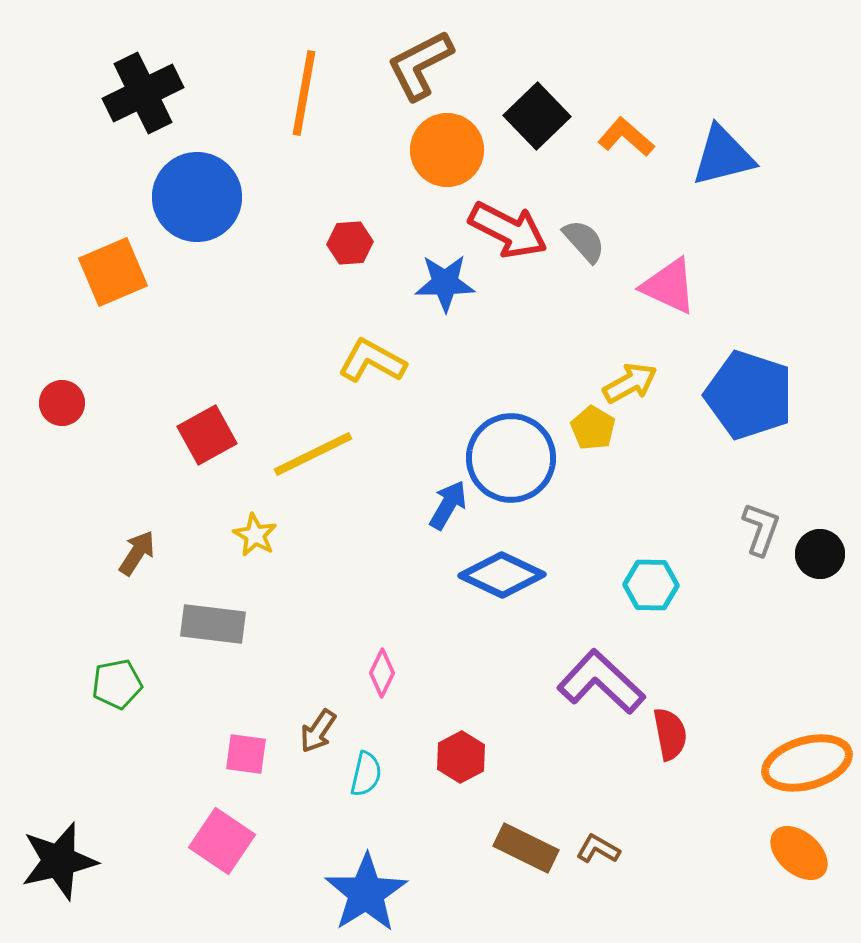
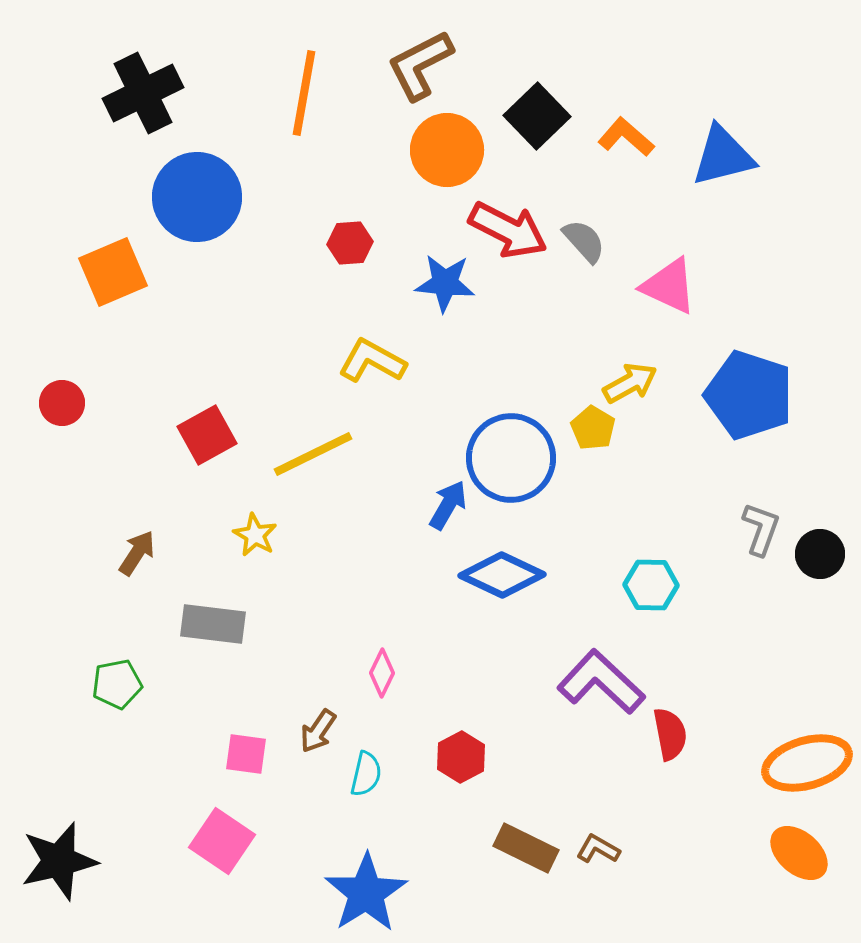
blue star at (445, 283): rotated 6 degrees clockwise
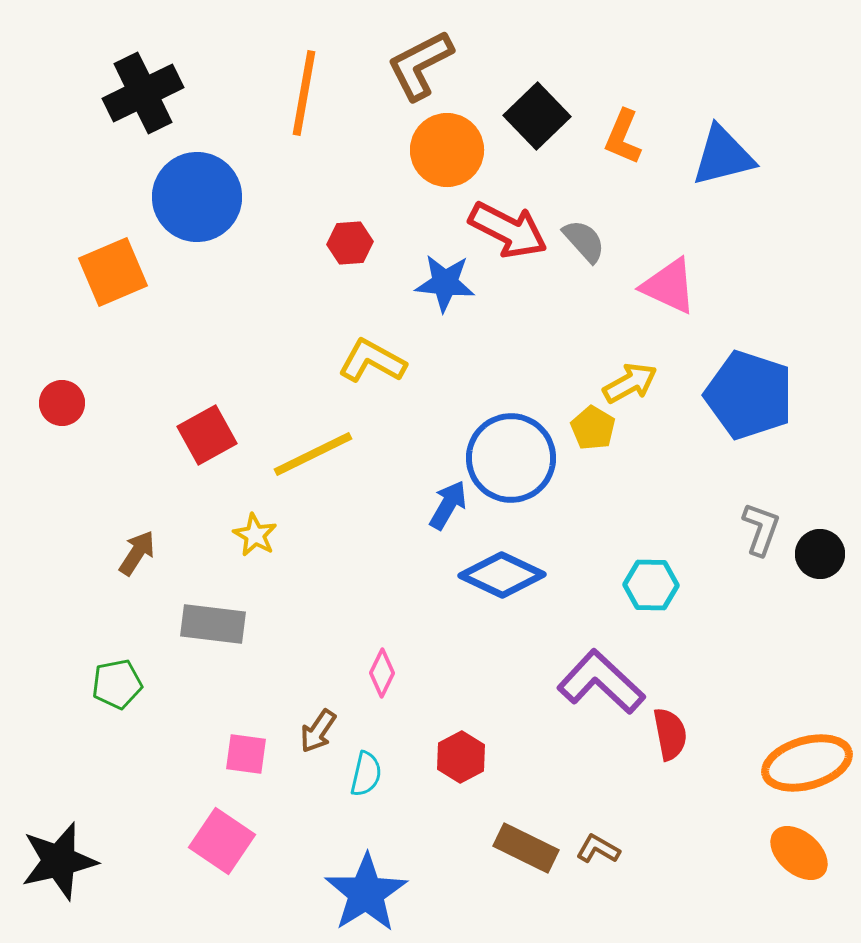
orange L-shape at (626, 137): moved 3 px left; rotated 108 degrees counterclockwise
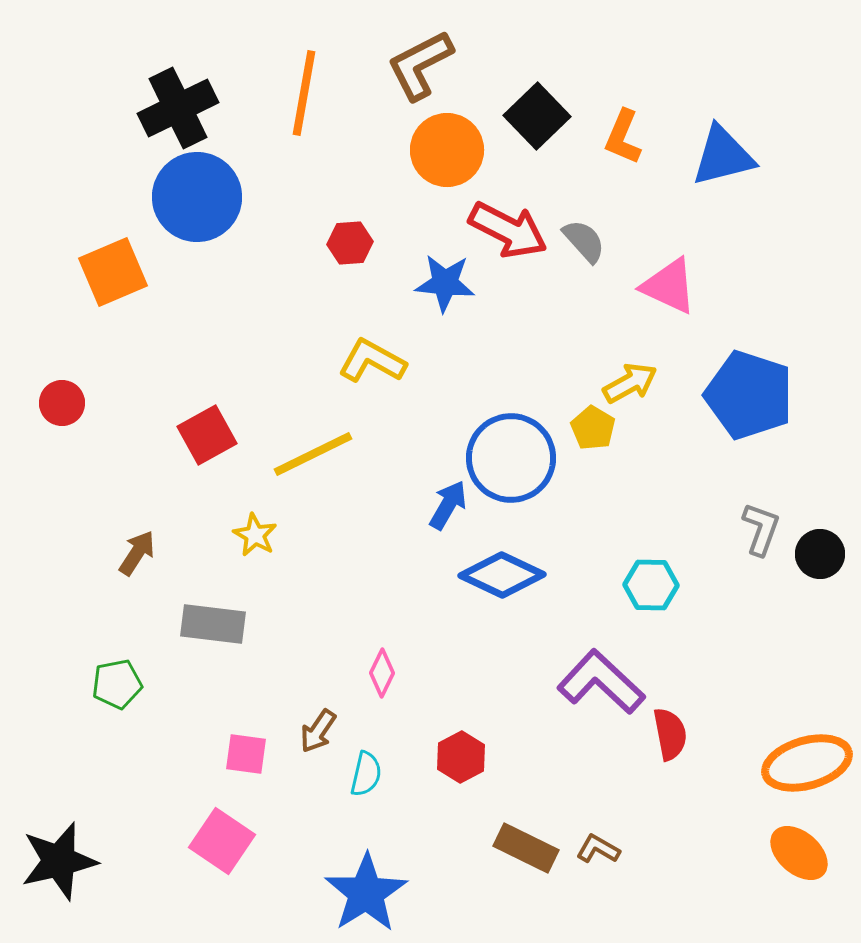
black cross at (143, 93): moved 35 px right, 15 px down
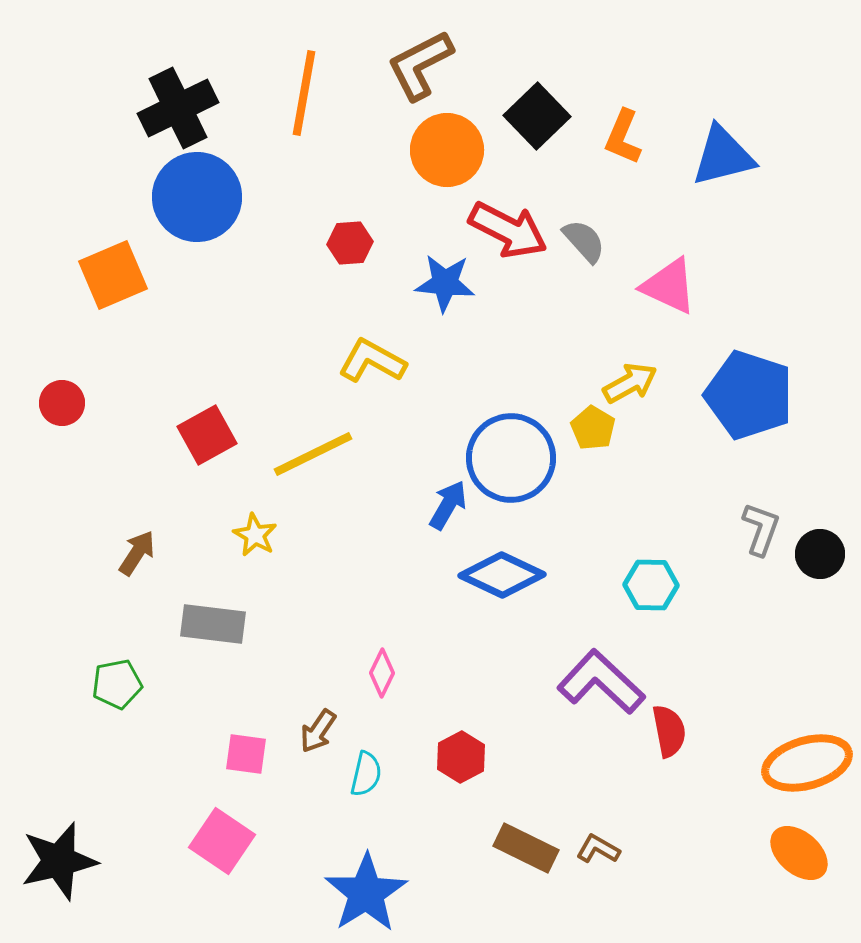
orange square at (113, 272): moved 3 px down
red semicircle at (670, 734): moved 1 px left, 3 px up
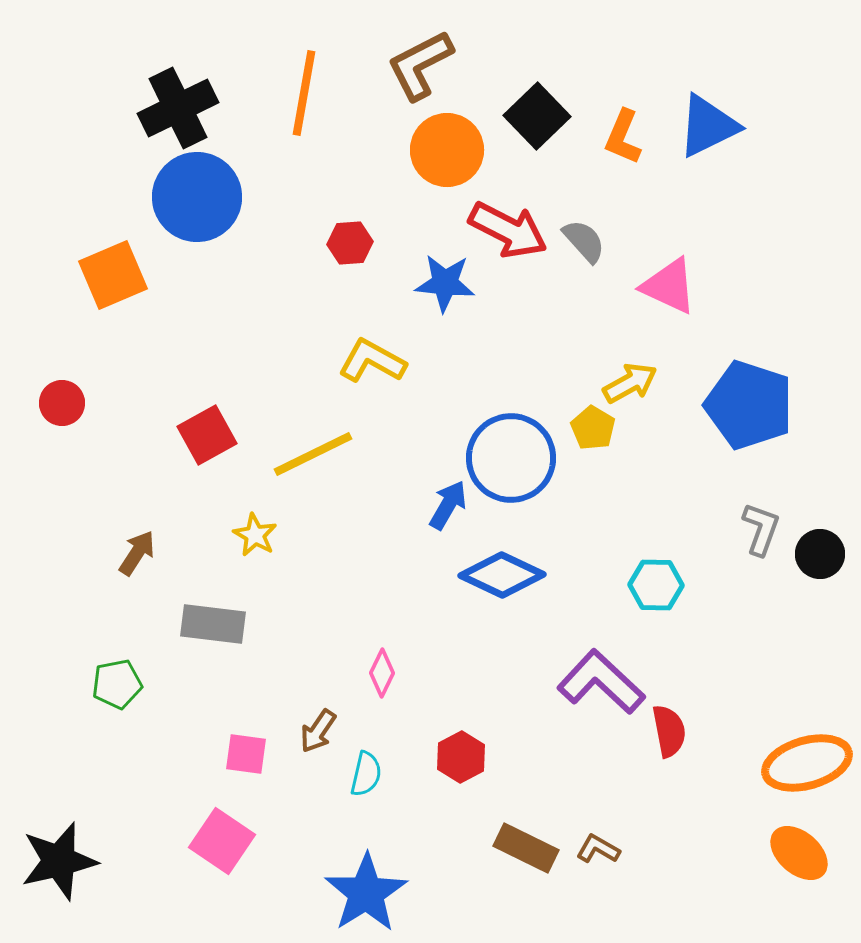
blue triangle at (723, 156): moved 15 px left, 30 px up; rotated 12 degrees counterclockwise
blue pentagon at (749, 395): moved 10 px down
cyan hexagon at (651, 585): moved 5 px right
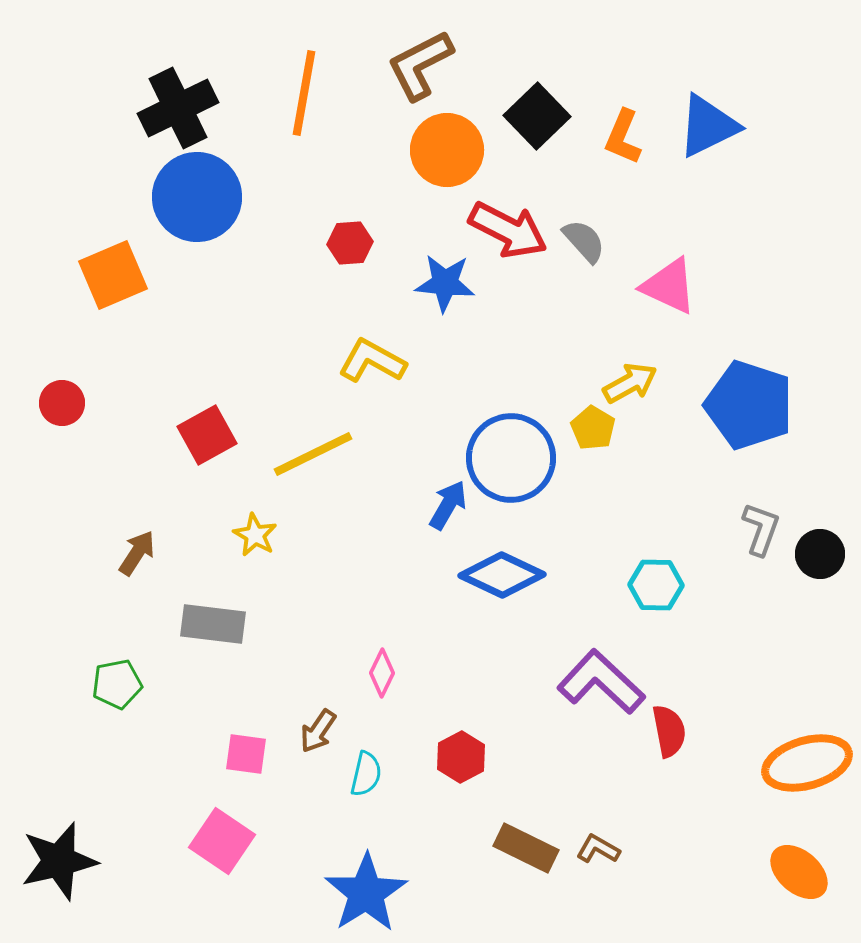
orange ellipse at (799, 853): moved 19 px down
